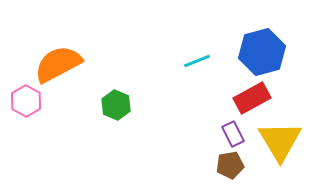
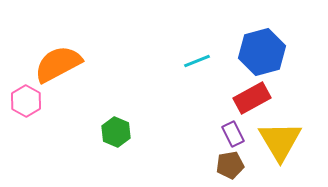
green hexagon: moved 27 px down
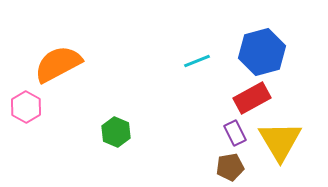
pink hexagon: moved 6 px down
purple rectangle: moved 2 px right, 1 px up
brown pentagon: moved 2 px down
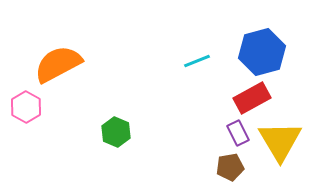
purple rectangle: moved 3 px right
